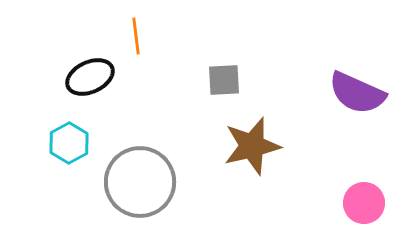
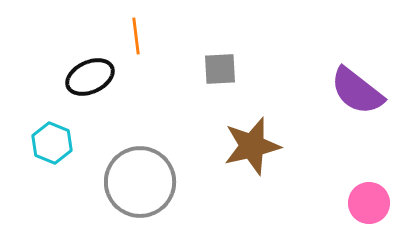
gray square: moved 4 px left, 11 px up
purple semicircle: moved 2 px up; rotated 14 degrees clockwise
cyan hexagon: moved 17 px left; rotated 9 degrees counterclockwise
pink circle: moved 5 px right
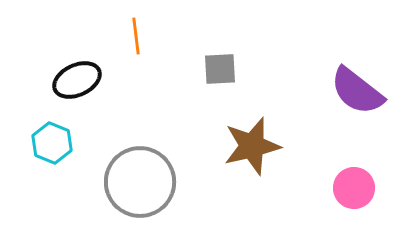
black ellipse: moved 13 px left, 3 px down
pink circle: moved 15 px left, 15 px up
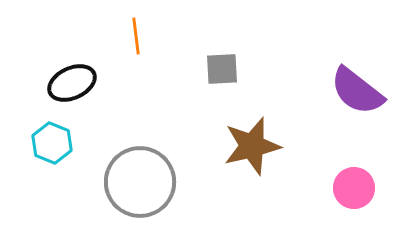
gray square: moved 2 px right
black ellipse: moved 5 px left, 3 px down
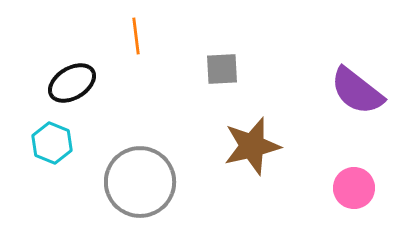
black ellipse: rotated 6 degrees counterclockwise
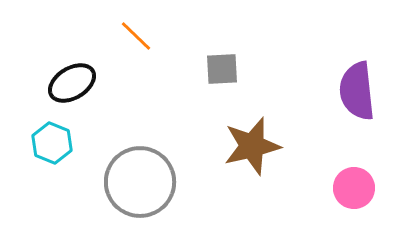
orange line: rotated 39 degrees counterclockwise
purple semicircle: rotated 46 degrees clockwise
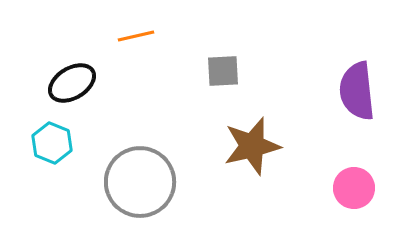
orange line: rotated 57 degrees counterclockwise
gray square: moved 1 px right, 2 px down
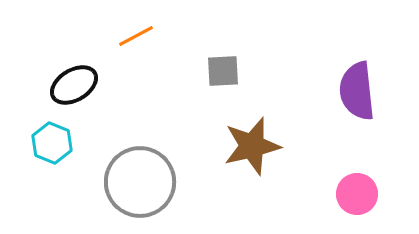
orange line: rotated 15 degrees counterclockwise
black ellipse: moved 2 px right, 2 px down
pink circle: moved 3 px right, 6 px down
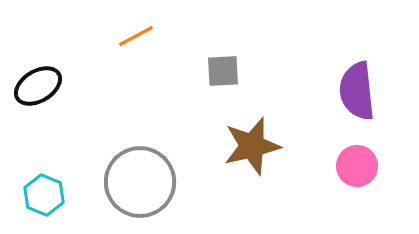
black ellipse: moved 36 px left, 1 px down
cyan hexagon: moved 8 px left, 52 px down
pink circle: moved 28 px up
